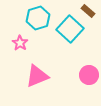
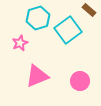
brown rectangle: moved 1 px right, 1 px up
cyan square: moved 2 px left, 1 px down; rotated 12 degrees clockwise
pink star: rotated 14 degrees clockwise
pink circle: moved 9 px left, 6 px down
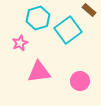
pink triangle: moved 2 px right, 4 px up; rotated 15 degrees clockwise
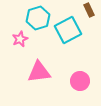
brown rectangle: rotated 24 degrees clockwise
cyan square: rotated 8 degrees clockwise
pink star: moved 4 px up
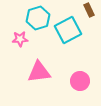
pink star: rotated 21 degrees clockwise
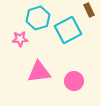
pink circle: moved 6 px left
